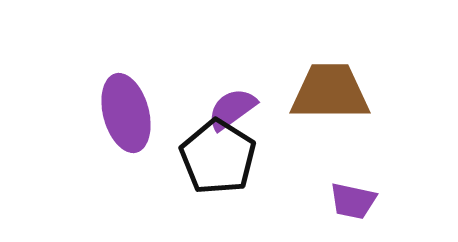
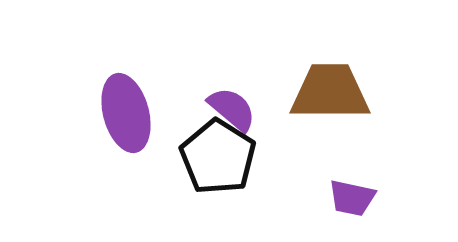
purple semicircle: rotated 76 degrees clockwise
purple trapezoid: moved 1 px left, 3 px up
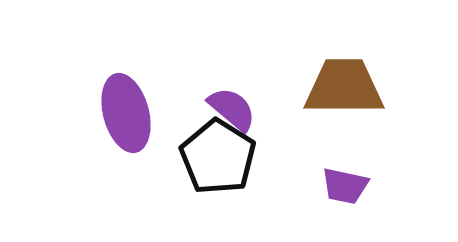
brown trapezoid: moved 14 px right, 5 px up
purple trapezoid: moved 7 px left, 12 px up
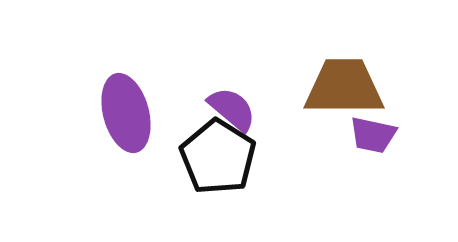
purple trapezoid: moved 28 px right, 51 px up
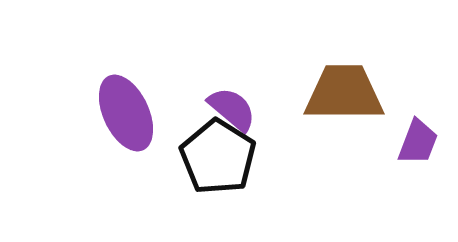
brown trapezoid: moved 6 px down
purple ellipse: rotated 10 degrees counterclockwise
purple trapezoid: moved 45 px right, 7 px down; rotated 81 degrees counterclockwise
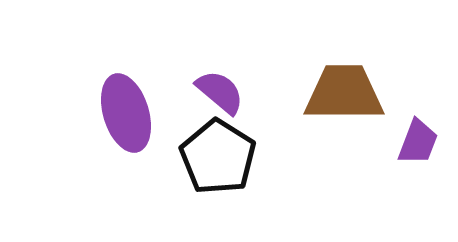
purple semicircle: moved 12 px left, 17 px up
purple ellipse: rotated 8 degrees clockwise
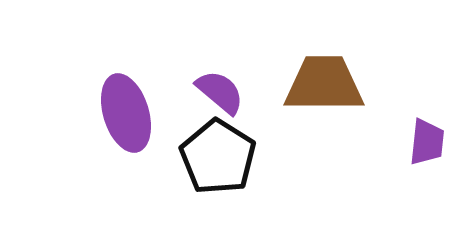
brown trapezoid: moved 20 px left, 9 px up
purple trapezoid: moved 9 px right; rotated 15 degrees counterclockwise
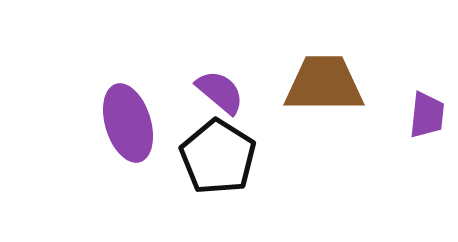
purple ellipse: moved 2 px right, 10 px down
purple trapezoid: moved 27 px up
